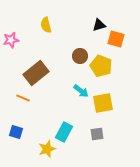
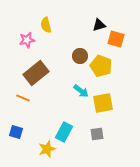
pink star: moved 16 px right
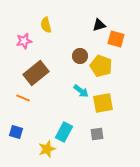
pink star: moved 3 px left, 1 px down
